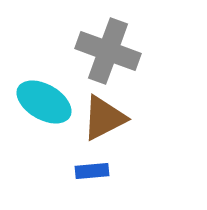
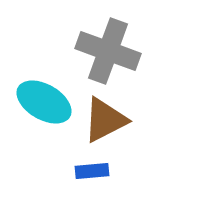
brown triangle: moved 1 px right, 2 px down
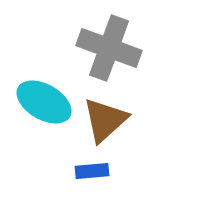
gray cross: moved 1 px right, 3 px up
brown triangle: rotated 15 degrees counterclockwise
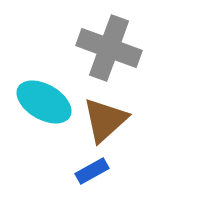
blue rectangle: rotated 24 degrees counterclockwise
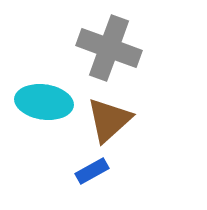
cyan ellipse: rotated 22 degrees counterclockwise
brown triangle: moved 4 px right
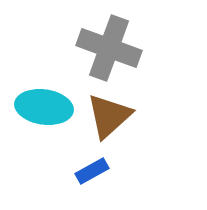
cyan ellipse: moved 5 px down
brown triangle: moved 4 px up
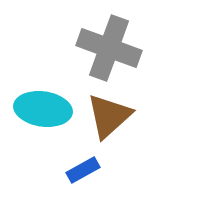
cyan ellipse: moved 1 px left, 2 px down
blue rectangle: moved 9 px left, 1 px up
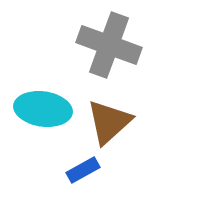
gray cross: moved 3 px up
brown triangle: moved 6 px down
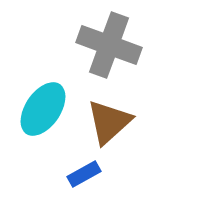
cyan ellipse: rotated 64 degrees counterclockwise
blue rectangle: moved 1 px right, 4 px down
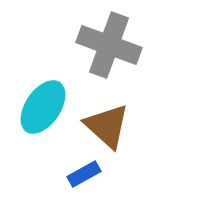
cyan ellipse: moved 2 px up
brown triangle: moved 2 px left, 4 px down; rotated 36 degrees counterclockwise
